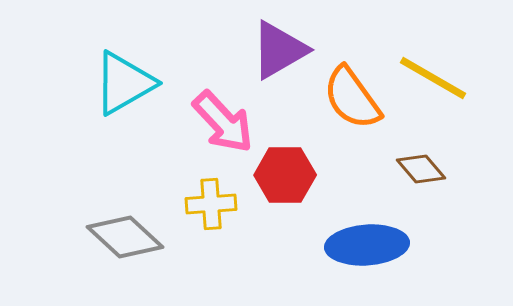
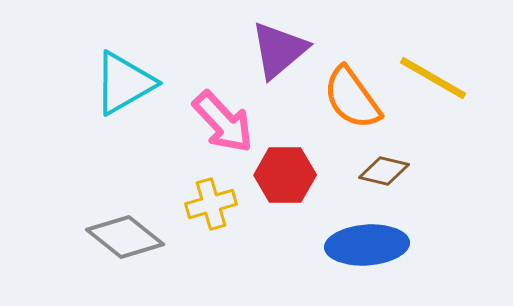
purple triangle: rotated 10 degrees counterclockwise
brown diamond: moved 37 px left, 2 px down; rotated 36 degrees counterclockwise
yellow cross: rotated 12 degrees counterclockwise
gray diamond: rotated 4 degrees counterclockwise
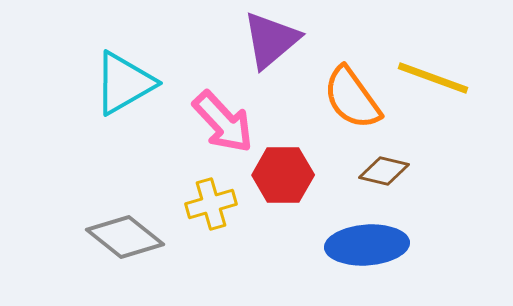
purple triangle: moved 8 px left, 10 px up
yellow line: rotated 10 degrees counterclockwise
red hexagon: moved 2 px left
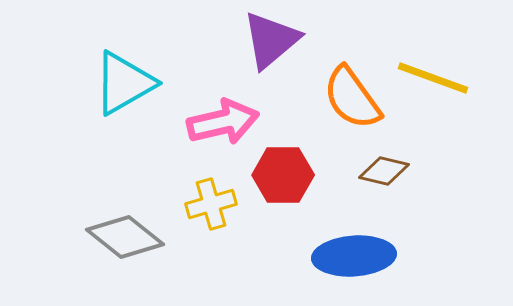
pink arrow: rotated 60 degrees counterclockwise
blue ellipse: moved 13 px left, 11 px down
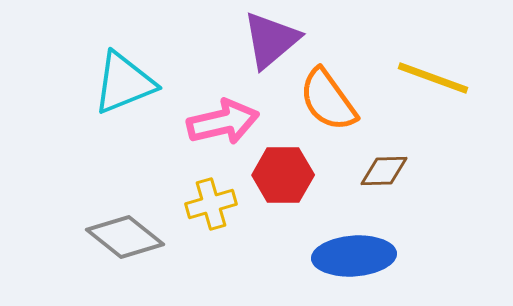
cyan triangle: rotated 8 degrees clockwise
orange semicircle: moved 24 px left, 2 px down
brown diamond: rotated 15 degrees counterclockwise
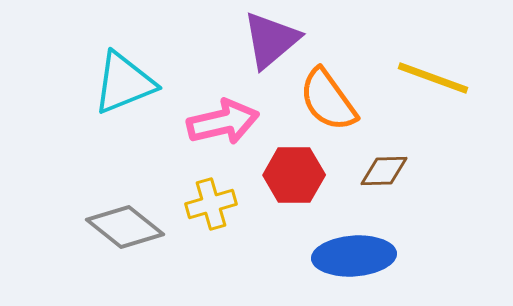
red hexagon: moved 11 px right
gray diamond: moved 10 px up
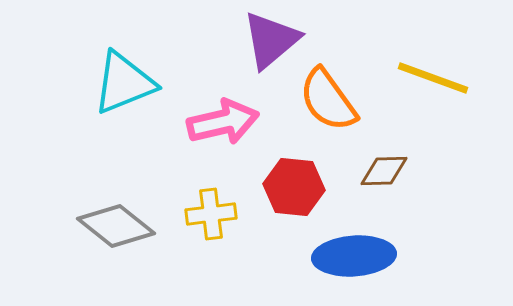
red hexagon: moved 12 px down; rotated 6 degrees clockwise
yellow cross: moved 10 px down; rotated 9 degrees clockwise
gray diamond: moved 9 px left, 1 px up
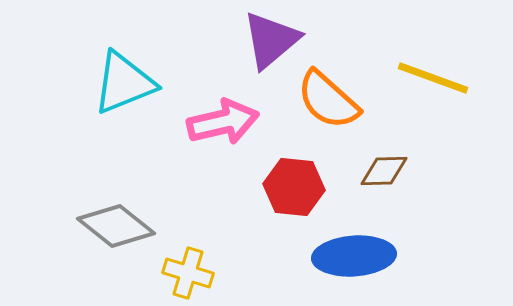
orange semicircle: rotated 12 degrees counterclockwise
yellow cross: moved 23 px left, 59 px down; rotated 24 degrees clockwise
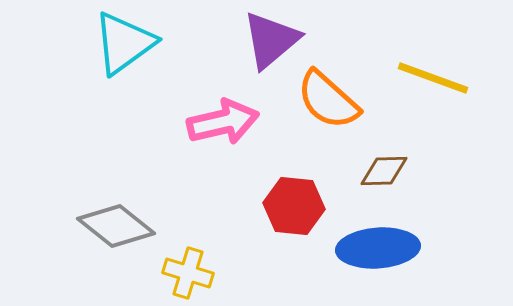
cyan triangle: moved 40 px up; rotated 14 degrees counterclockwise
red hexagon: moved 19 px down
blue ellipse: moved 24 px right, 8 px up
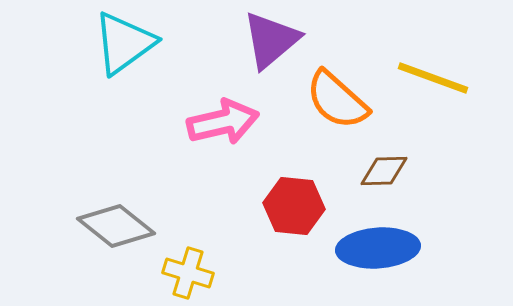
orange semicircle: moved 9 px right
